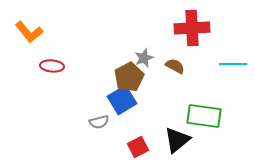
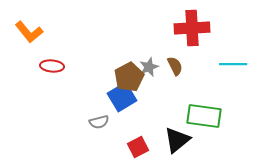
gray star: moved 5 px right, 9 px down
brown semicircle: rotated 36 degrees clockwise
blue square: moved 3 px up
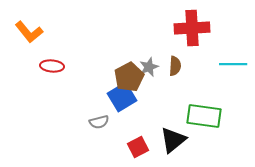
brown semicircle: rotated 30 degrees clockwise
black triangle: moved 4 px left
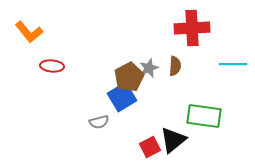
gray star: moved 1 px down
red square: moved 12 px right
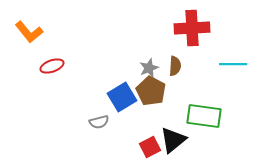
red ellipse: rotated 25 degrees counterclockwise
brown pentagon: moved 22 px right, 14 px down; rotated 16 degrees counterclockwise
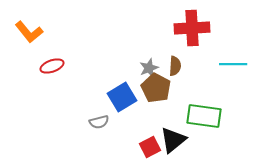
brown pentagon: moved 5 px right, 3 px up
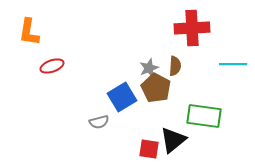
orange L-shape: rotated 48 degrees clockwise
red square: moved 1 px left, 2 px down; rotated 35 degrees clockwise
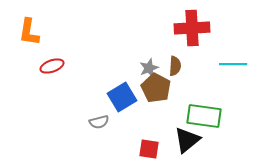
black triangle: moved 14 px right
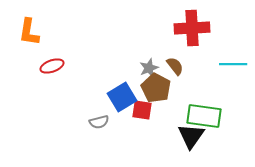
brown semicircle: rotated 42 degrees counterclockwise
black triangle: moved 4 px right, 4 px up; rotated 16 degrees counterclockwise
red square: moved 7 px left, 39 px up
